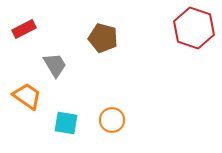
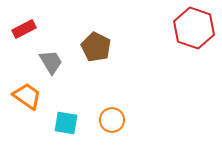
brown pentagon: moved 7 px left, 9 px down; rotated 12 degrees clockwise
gray trapezoid: moved 4 px left, 3 px up
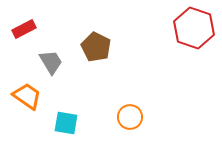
orange circle: moved 18 px right, 3 px up
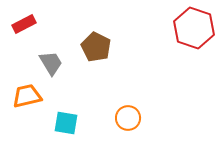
red rectangle: moved 5 px up
gray trapezoid: moved 1 px down
orange trapezoid: rotated 48 degrees counterclockwise
orange circle: moved 2 px left, 1 px down
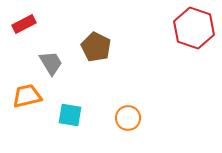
cyan square: moved 4 px right, 8 px up
